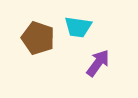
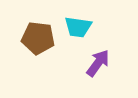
brown pentagon: rotated 12 degrees counterclockwise
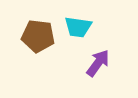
brown pentagon: moved 2 px up
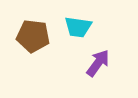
brown pentagon: moved 5 px left
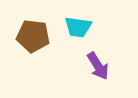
purple arrow: moved 3 px down; rotated 112 degrees clockwise
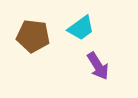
cyan trapezoid: moved 3 px right, 1 px down; rotated 44 degrees counterclockwise
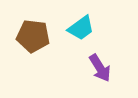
purple arrow: moved 2 px right, 2 px down
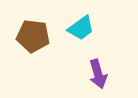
purple arrow: moved 2 px left, 6 px down; rotated 16 degrees clockwise
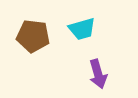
cyan trapezoid: moved 1 px right, 1 px down; rotated 20 degrees clockwise
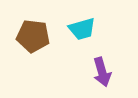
purple arrow: moved 4 px right, 2 px up
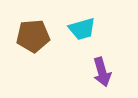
brown pentagon: rotated 12 degrees counterclockwise
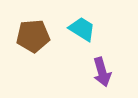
cyan trapezoid: rotated 132 degrees counterclockwise
